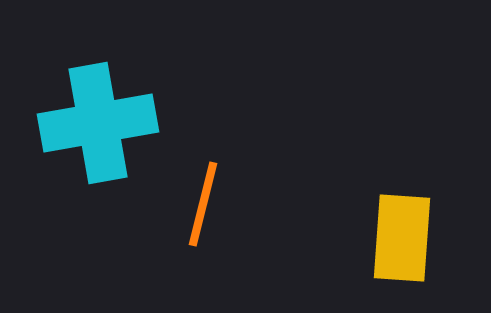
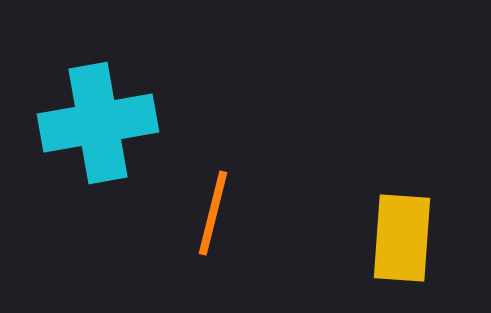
orange line: moved 10 px right, 9 px down
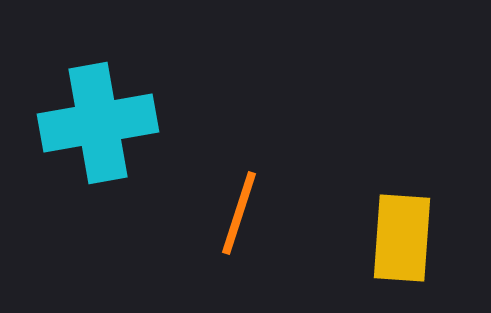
orange line: moved 26 px right; rotated 4 degrees clockwise
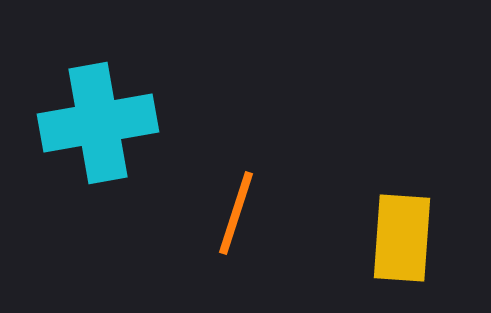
orange line: moved 3 px left
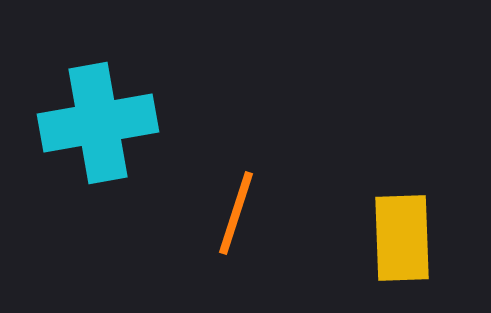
yellow rectangle: rotated 6 degrees counterclockwise
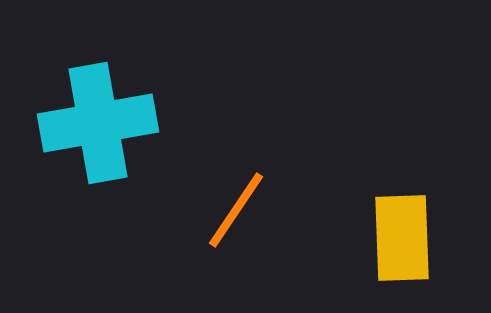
orange line: moved 3 px up; rotated 16 degrees clockwise
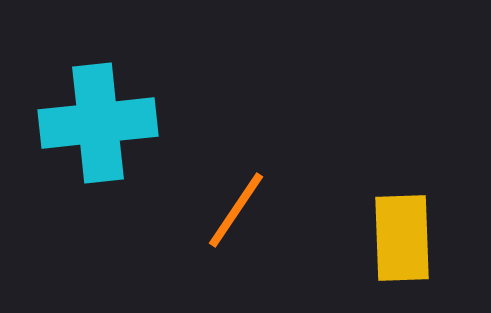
cyan cross: rotated 4 degrees clockwise
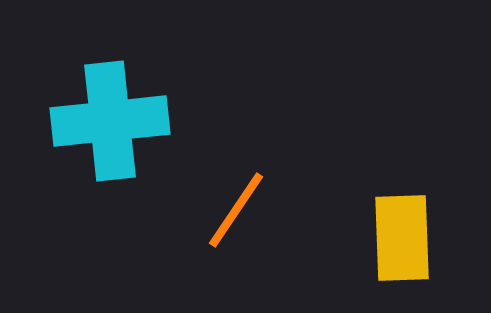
cyan cross: moved 12 px right, 2 px up
